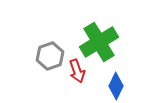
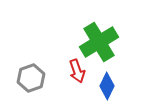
gray hexagon: moved 19 px left, 22 px down
blue diamond: moved 9 px left
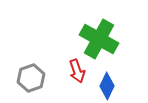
green cross: moved 3 px up; rotated 30 degrees counterclockwise
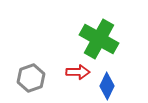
red arrow: moved 1 px right, 1 px down; rotated 70 degrees counterclockwise
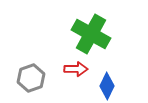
green cross: moved 8 px left, 5 px up
red arrow: moved 2 px left, 3 px up
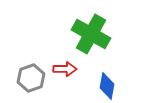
red arrow: moved 11 px left
blue diamond: rotated 16 degrees counterclockwise
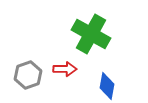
gray hexagon: moved 3 px left, 3 px up
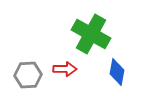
gray hexagon: rotated 16 degrees clockwise
blue diamond: moved 10 px right, 14 px up
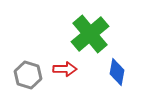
green cross: moved 1 px left; rotated 21 degrees clockwise
gray hexagon: rotated 20 degrees clockwise
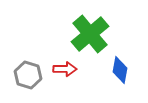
blue diamond: moved 3 px right, 2 px up
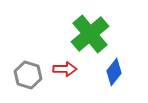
blue diamond: moved 6 px left, 2 px down; rotated 28 degrees clockwise
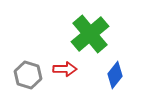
blue diamond: moved 1 px right, 3 px down
